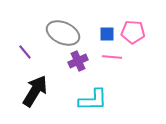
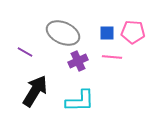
blue square: moved 1 px up
purple line: rotated 21 degrees counterclockwise
cyan L-shape: moved 13 px left, 1 px down
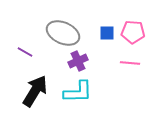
pink line: moved 18 px right, 6 px down
cyan L-shape: moved 2 px left, 9 px up
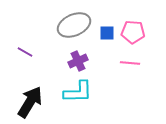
gray ellipse: moved 11 px right, 8 px up; rotated 48 degrees counterclockwise
black arrow: moved 5 px left, 11 px down
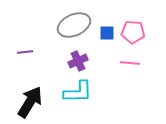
purple line: rotated 35 degrees counterclockwise
